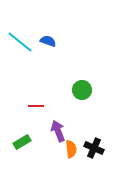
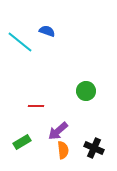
blue semicircle: moved 1 px left, 10 px up
green circle: moved 4 px right, 1 px down
purple arrow: rotated 110 degrees counterclockwise
orange semicircle: moved 8 px left, 1 px down
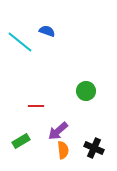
green rectangle: moved 1 px left, 1 px up
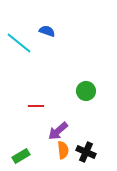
cyan line: moved 1 px left, 1 px down
green rectangle: moved 15 px down
black cross: moved 8 px left, 4 px down
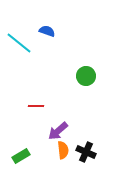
green circle: moved 15 px up
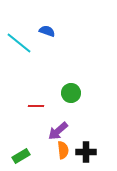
green circle: moved 15 px left, 17 px down
black cross: rotated 24 degrees counterclockwise
